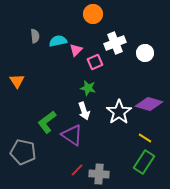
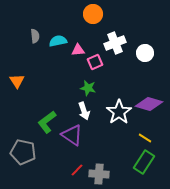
pink triangle: moved 2 px right; rotated 40 degrees clockwise
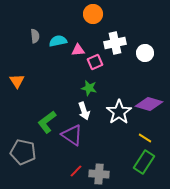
white cross: rotated 10 degrees clockwise
green star: moved 1 px right
red line: moved 1 px left, 1 px down
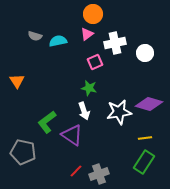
gray semicircle: rotated 112 degrees clockwise
pink triangle: moved 9 px right, 16 px up; rotated 32 degrees counterclockwise
white star: rotated 25 degrees clockwise
yellow line: rotated 40 degrees counterclockwise
gray cross: rotated 24 degrees counterclockwise
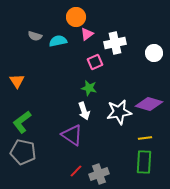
orange circle: moved 17 px left, 3 px down
white circle: moved 9 px right
green L-shape: moved 25 px left
green rectangle: rotated 30 degrees counterclockwise
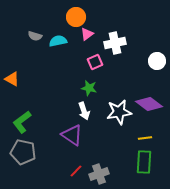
white circle: moved 3 px right, 8 px down
orange triangle: moved 5 px left, 2 px up; rotated 28 degrees counterclockwise
purple diamond: rotated 20 degrees clockwise
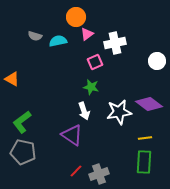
green star: moved 2 px right, 1 px up
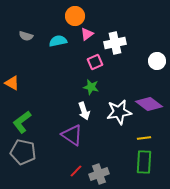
orange circle: moved 1 px left, 1 px up
gray semicircle: moved 9 px left
orange triangle: moved 4 px down
yellow line: moved 1 px left
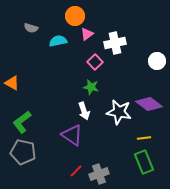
gray semicircle: moved 5 px right, 8 px up
pink square: rotated 21 degrees counterclockwise
white star: rotated 20 degrees clockwise
green rectangle: rotated 25 degrees counterclockwise
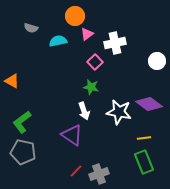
orange triangle: moved 2 px up
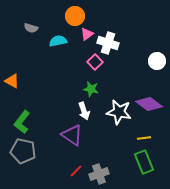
white cross: moved 7 px left; rotated 30 degrees clockwise
green star: moved 2 px down
green L-shape: rotated 15 degrees counterclockwise
gray pentagon: moved 1 px up
